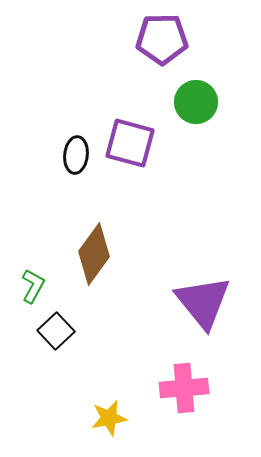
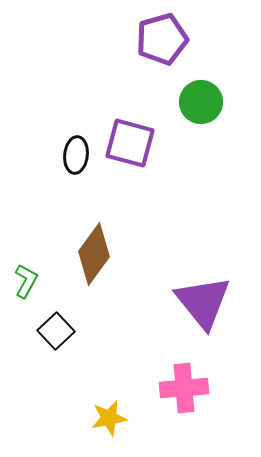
purple pentagon: rotated 15 degrees counterclockwise
green circle: moved 5 px right
green L-shape: moved 7 px left, 5 px up
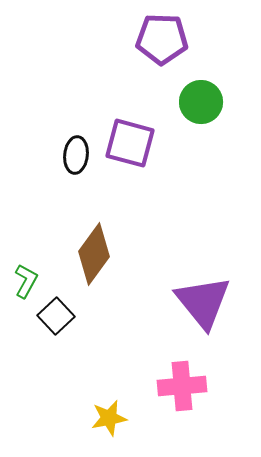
purple pentagon: rotated 18 degrees clockwise
black square: moved 15 px up
pink cross: moved 2 px left, 2 px up
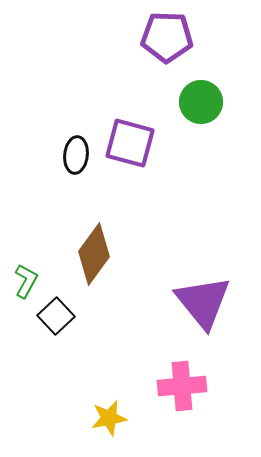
purple pentagon: moved 5 px right, 2 px up
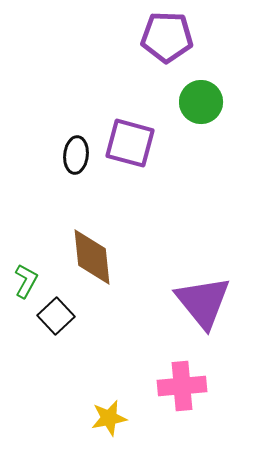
brown diamond: moved 2 px left, 3 px down; rotated 42 degrees counterclockwise
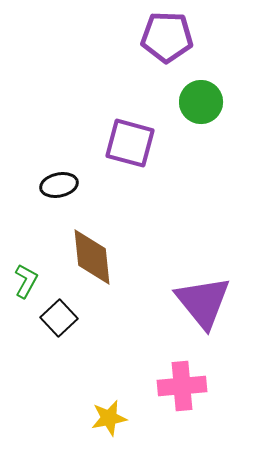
black ellipse: moved 17 px left, 30 px down; rotated 72 degrees clockwise
black square: moved 3 px right, 2 px down
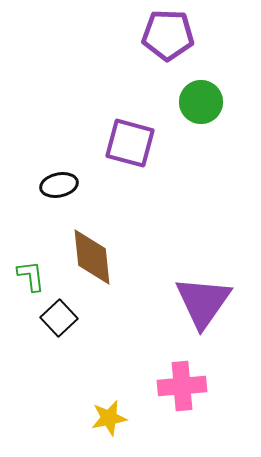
purple pentagon: moved 1 px right, 2 px up
green L-shape: moved 5 px right, 5 px up; rotated 36 degrees counterclockwise
purple triangle: rotated 14 degrees clockwise
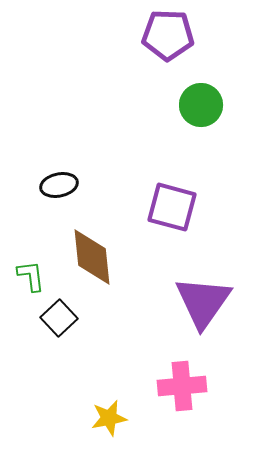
green circle: moved 3 px down
purple square: moved 42 px right, 64 px down
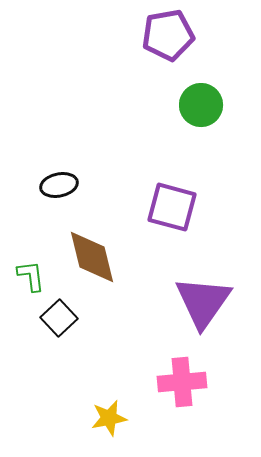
purple pentagon: rotated 12 degrees counterclockwise
brown diamond: rotated 8 degrees counterclockwise
pink cross: moved 4 px up
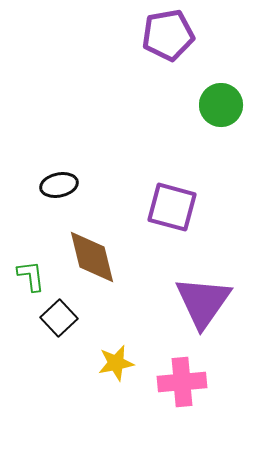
green circle: moved 20 px right
yellow star: moved 7 px right, 55 px up
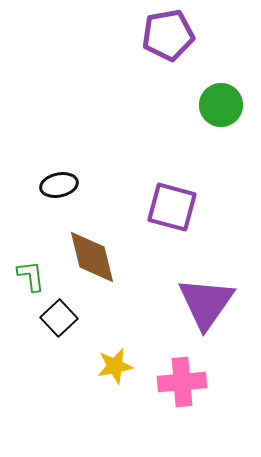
purple triangle: moved 3 px right, 1 px down
yellow star: moved 1 px left, 3 px down
